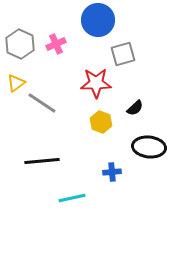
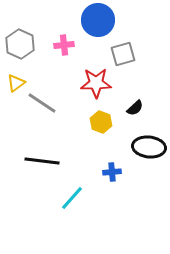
pink cross: moved 8 px right, 1 px down; rotated 18 degrees clockwise
black line: rotated 12 degrees clockwise
cyan line: rotated 36 degrees counterclockwise
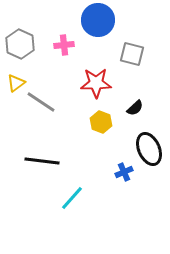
gray square: moved 9 px right; rotated 30 degrees clockwise
gray line: moved 1 px left, 1 px up
black ellipse: moved 2 px down; rotated 60 degrees clockwise
blue cross: moved 12 px right; rotated 18 degrees counterclockwise
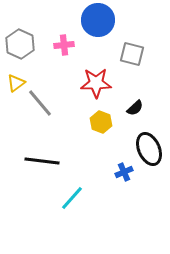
gray line: moved 1 px left, 1 px down; rotated 16 degrees clockwise
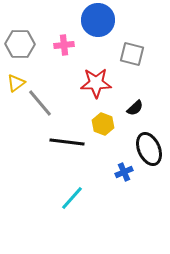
gray hexagon: rotated 24 degrees counterclockwise
yellow hexagon: moved 2 px right, 2 px down
black line: moved 25 px right, 19 px up
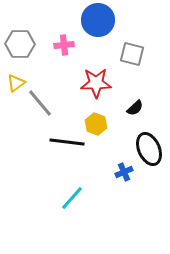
yellow hexagon: moved 7 px left
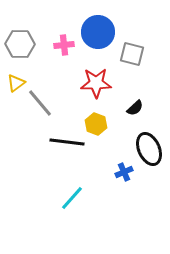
blue circle: moved 12 px down
